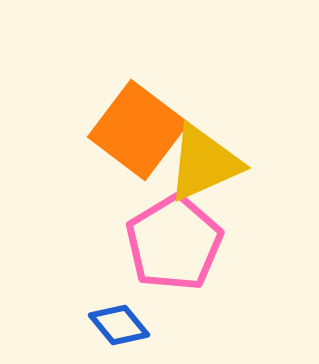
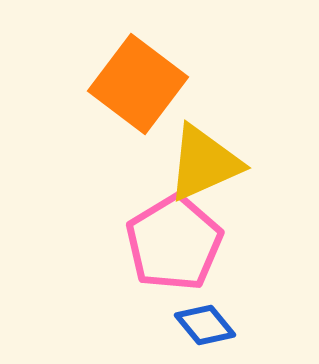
orange square: moved 46 px up
blue diamond: moved 86 px right
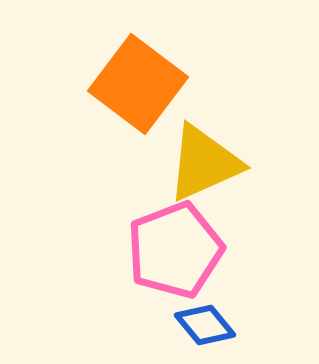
pink pentagon: moved 1 px right, 7 px down; rotated 10 degrees clockwise
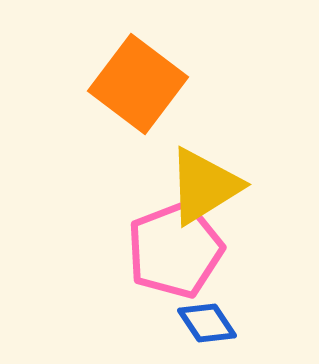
yellow triangle: moved 23 px down; rotated 8 degrees counterclockwise
blue diamond: moved 2 px right, 2 px up; rotated 6 degrees clockwise
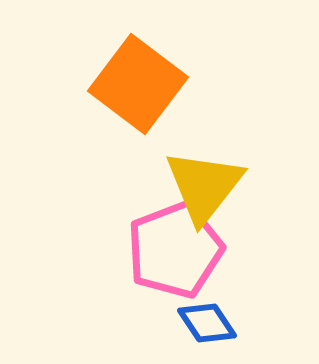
yellow triangle: rotated 20 degrees counterclockwise
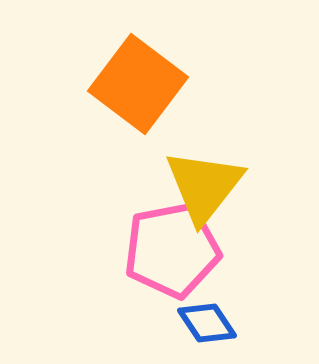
pink pentagon: moved 3 px left; rotated 10 degrees clockwise
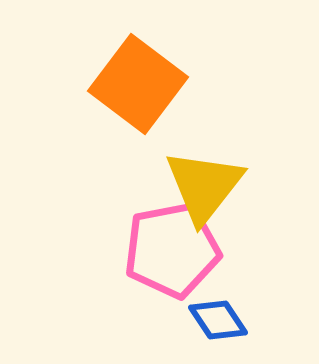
blue diamond: moved 11 px right, 3 px up
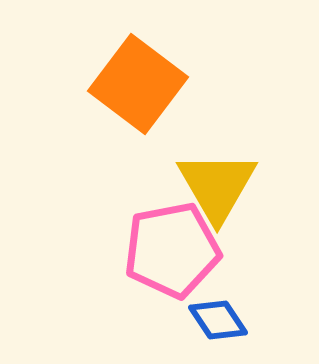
yellow triangle: moved 13 px right; rotated 8 degrees counterclockwise
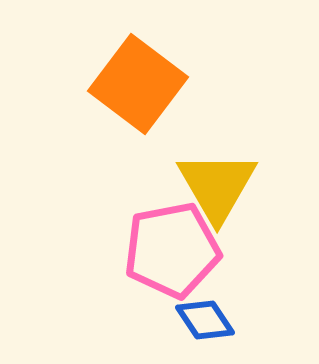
blue diamond: moved 13 px left
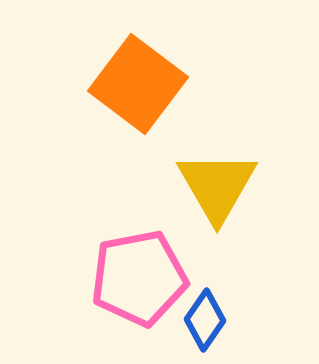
pink pentagon: moved 33 px left, 28 px down
blue diamond: rotated 68 degrees clockwise
